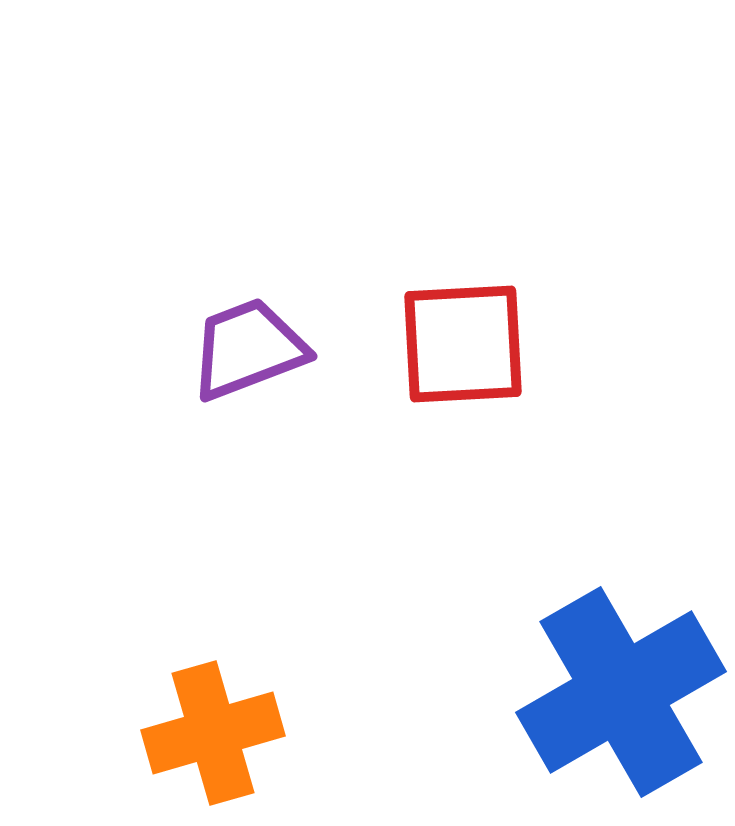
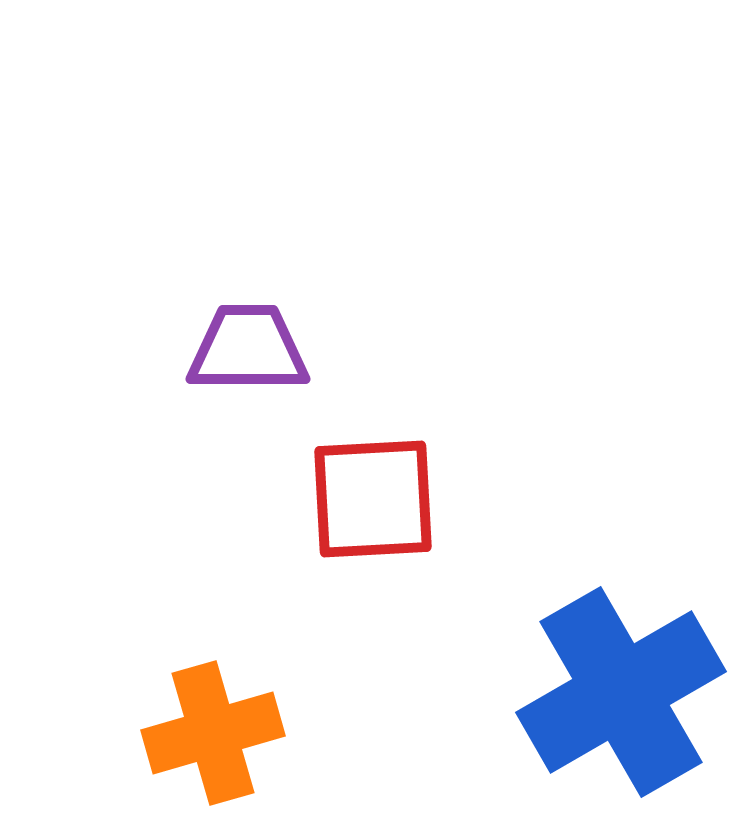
red square: moved 90 px left, 155 px down
purple trapezoid: rotated 21 degrees clockwise
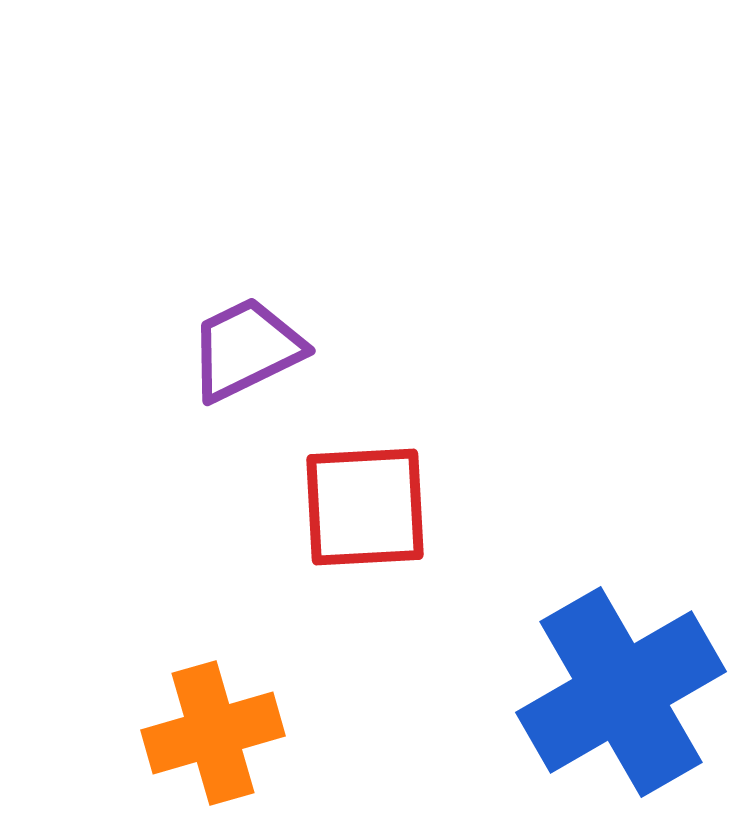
purple trapezoid: moved 2 px left; rotated 26 degrees counterclockwise
red square: moved 8 px left, 8 px down
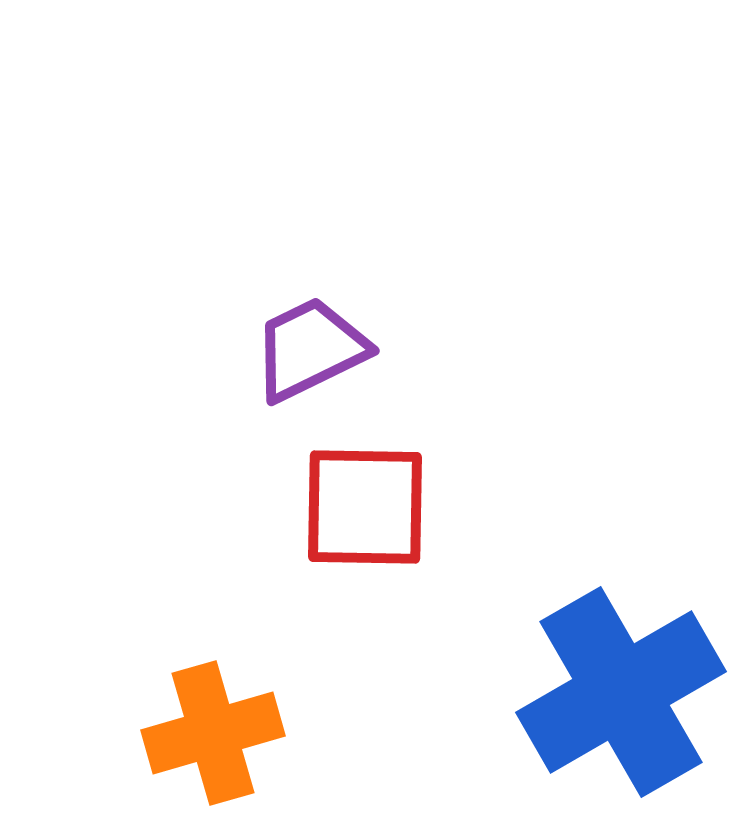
purple trapezoid: moved 64 px right
red square: rotated 4 degrees clockwise
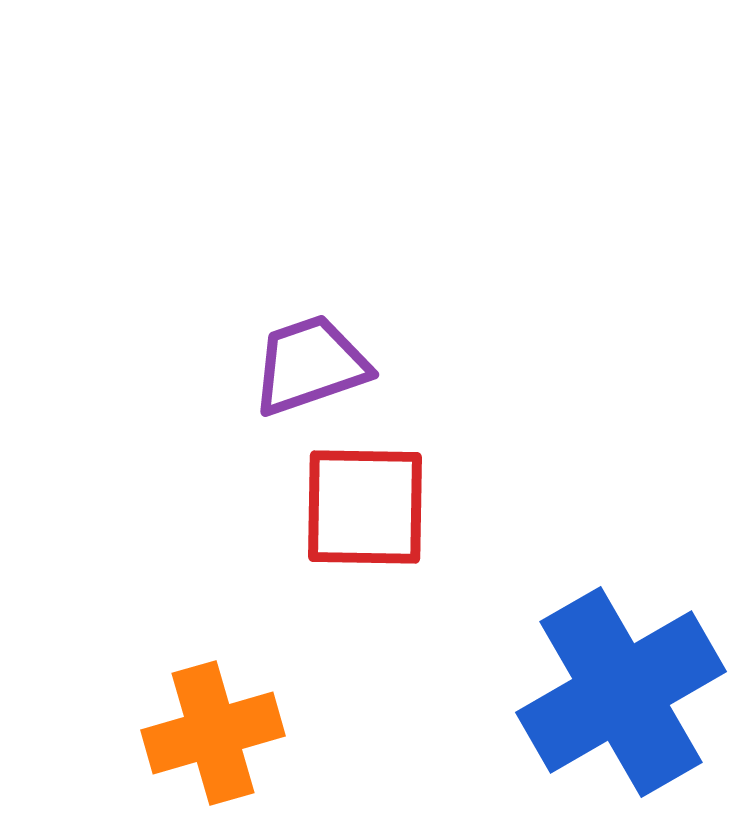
purple trapezoid: moved 16 px down; rotated 7 degrees clockwise
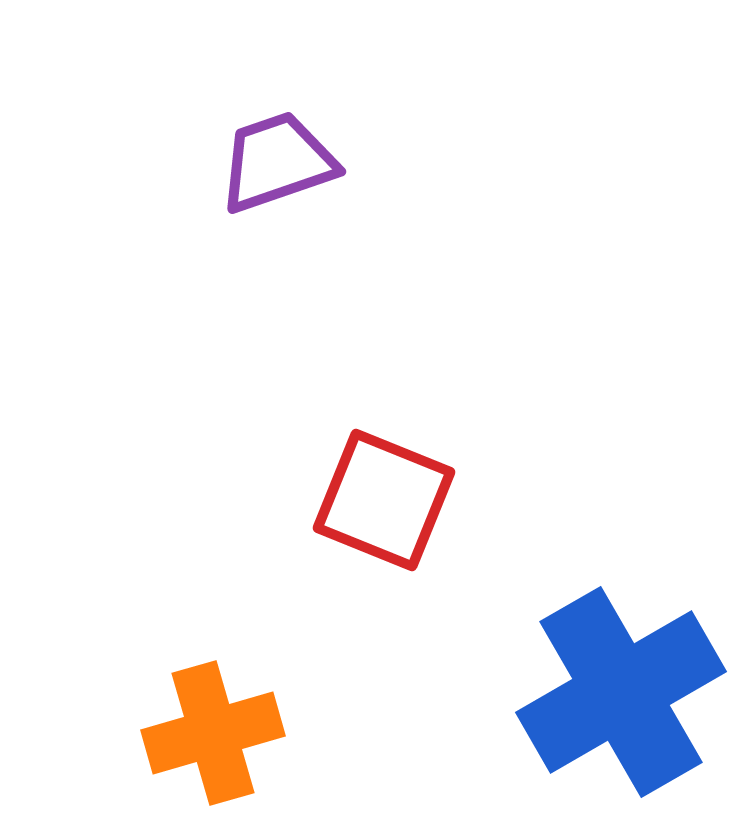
purple trapezoid: moved 33 px left, 203 px up
red square: moved 19 px right, 7 px up; rotated 21 degrees clockwise
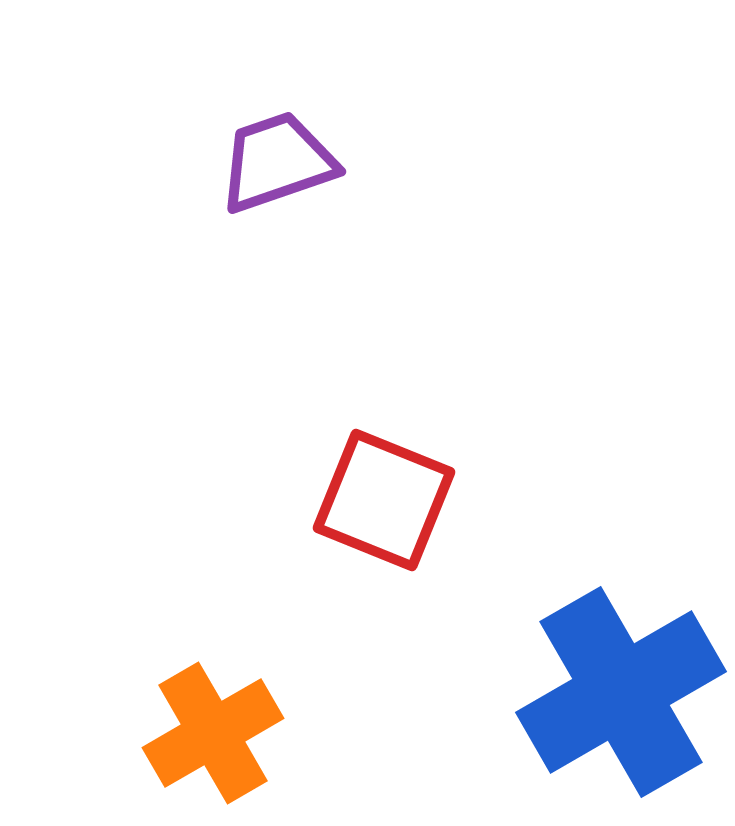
orange cross: rotated 14 degrees counterclockwise
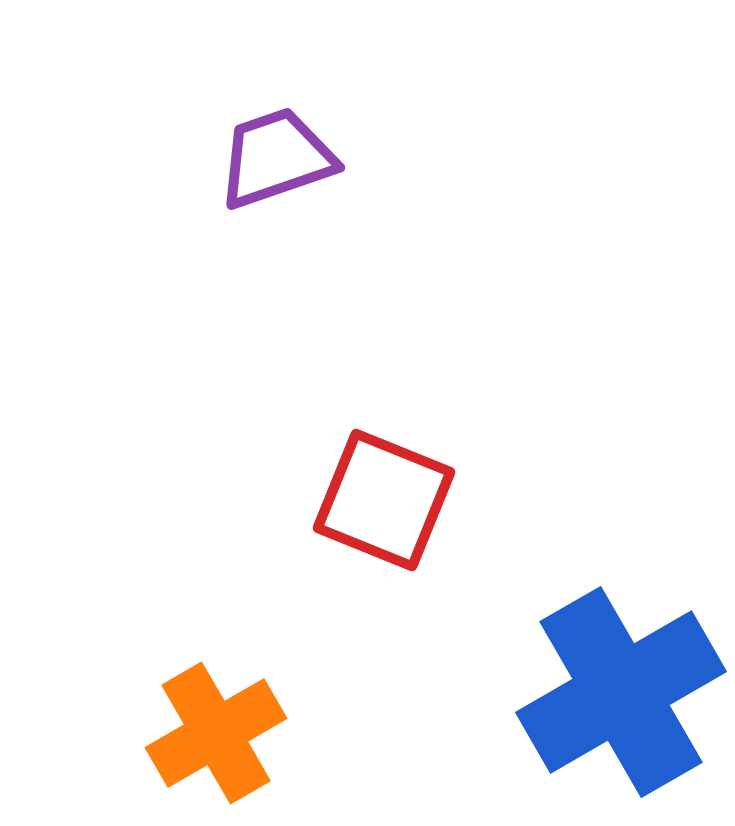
purple trapezoid: moved 1 px left, 4 px up
orange cross: moved 3 px right
